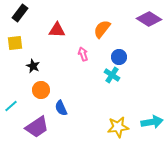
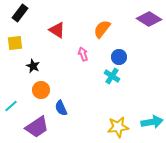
red triangle: rotated 30 degrees clockwise
cyan cross: moved 1 px down
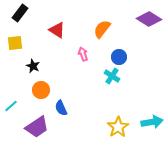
yellow star: rotated 25 degrees counterclockwise
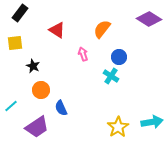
cyan cross: moved 1 px left
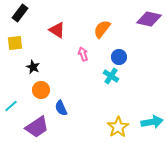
purple diamond: rotated 20 degrees counterclockwise
black star: moved 1 px down
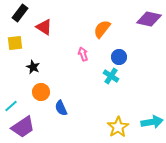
red triangle: moved 13 px left, 3 px up
orange circle: moved 2 px down
purple trapezoid: moved 14 px left
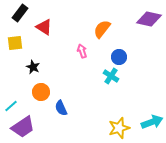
pink arrow: moved 1 px left, 3 px up
cyan arrow: rotated 10 degrees counterclockwise
yellow star: moved 1 px right, 1 px down; rotated 15 degrees clockwise
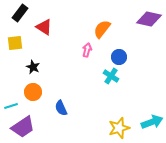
pink arrow: moved 5 px right, 1 px up; rotated 32 degrees clockwise
orange circle: moved 8 px left
cyan line: rotated 24 degrees clockwise
